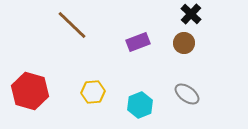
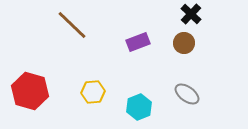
cyan hexagon: moved 1 px left, 2 px down
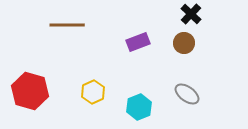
brown line: moved 5 px left; rotated 44 degrees counterclockwise
yellow hexagon: rotated 20 degrees counterclockwise
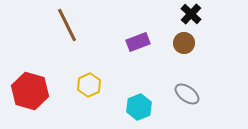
brown line: rotated 64 degrees clockwise
yellow hexagon: moved 4 px left, 7 px up
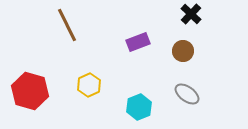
brown circle: moved 1 px left, 8 px down
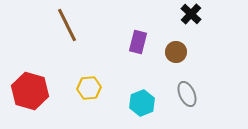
purple rectangle: rotated 55 degrees counterclockwise
brown circle: moved 7 px left, 1 px down
yellow hexagon: moved 3 px down; rotated 20 degrees clockwise
gray ellipse: rotated 30 degrees clockwise
cyan hexagon: moved 3 px right, 4 px up
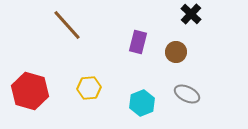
brown line: rotated 16 degrees counterclockwise
gray ellipse: rotated 40 degrees counterclockwise
